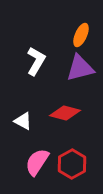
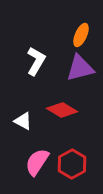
red diamond: moved 3 px left, 3 px up; rotated 16 degrees clockwise
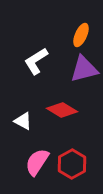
white L-shape: rotated 152 degrees counterclockwise
purple triangle: moved 4 px right, 1 px down
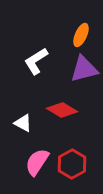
white triangle: moved 2 px down
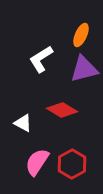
white L-shape: moved 5 px right, 2 px up
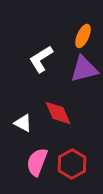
orange ellipse: moved 2 px right, 1 px down
red diamond: moved 4 px left, 3 px down; rotated 36 degrees clockwise
pink semicircle: rotated 12 degrees counterclockwise
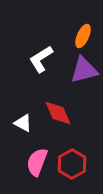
purple triangle: moved 1 px down
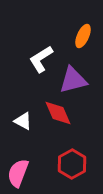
purple triangle: moved 11 px left, 10 px down
white triangle: moved 2 px up
pink semicircle: moved 19 px left, 11 px down
